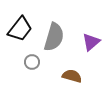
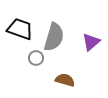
black trapezoid: rotated 108 degrees counterclockwise
gray circle: moved 4 px right, 4 px up
brown semicircle: moved 7 px left, 4 px down
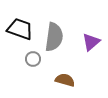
gray semicircle: rotated 8 degrees counterclockwise
gray circle: moved 3 px left, 1 px down
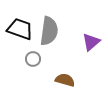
gray semicircle: moved 5 px left, 6 px up
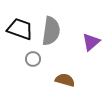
gray semicircle: moved 2 px right
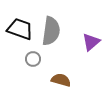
brown semicircle: moved 4 px left
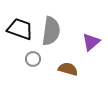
brown semicircle: moved 7 px right, 11 px up
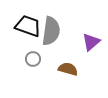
black trapezoid: moved 8 px right, 3 px up
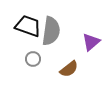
brown semicircle: moved 1 px right; rotated 126 degrees clockwise
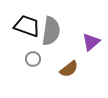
black trapezoid: moved 1 px left
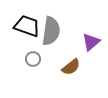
brown semicircle: moved 2 px right, 2 px up
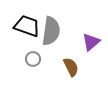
brown semicircle: rotated 78 degrees counterclockwise
